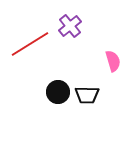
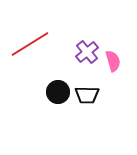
purple cross: moved 17 px right, 26 px down
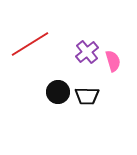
black trapezoid: moved 1 px down
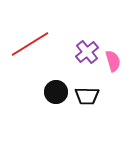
black circle: moved 2 px left
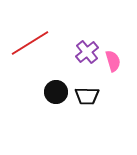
red line: moved 1 px up
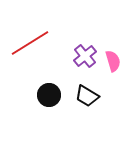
purple cross: moved 2 px left, 4 px down
black circle: moved 7 px left, 3 px down
black trapezoid: rotated 30 degrees clockwise
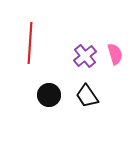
red line: rotated 54 degrees counterclockwise
pink semicircle: moved 2 px right, 7 px up
black trapezoid: rotated 25 degrees clockwise
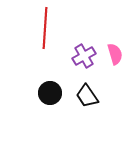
red line: moved 15 px right, 15 px up
purple cross: moved 1 px left; rotated 10 degrees clockwise
black circle: moved 1 px right, 2 px up
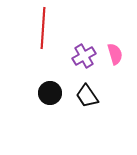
red line: moved 2 px left
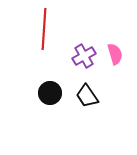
red line: moved 1 px right, 1 px down
